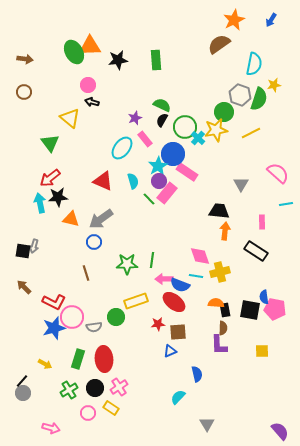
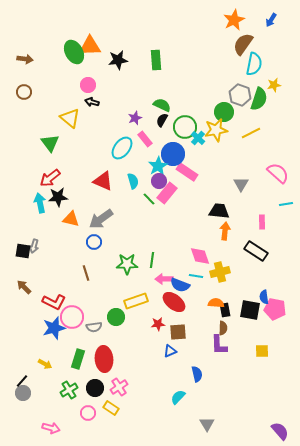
brown semicircle at (219, 44): moved 24 px right; rotated 20 degrees counterclockwise
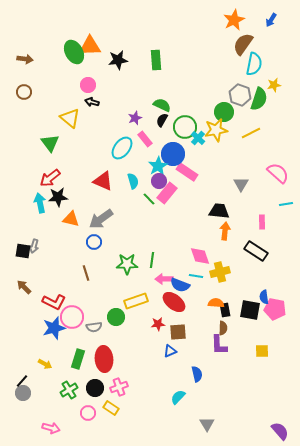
pink cross at (119, 387): rotated 12 degrees clockwise
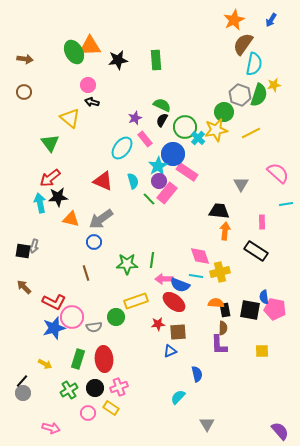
green semicircle at (259, 99): moved 4 px up
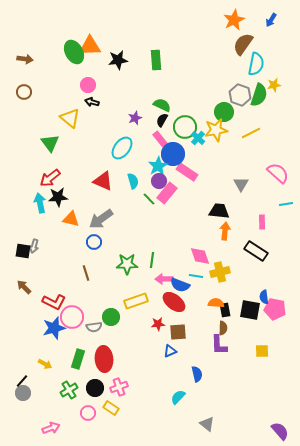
cyan semicircle at (254, 64): moved 2 px right
pink rectangle at (145, 139): moved 15 px right
green circle at (116, 317): moved 5 px left
gray triangle at (207, 424): rotated 21 degrees counterclockwise
pink arrow at (51, 428): rotated 36 degrees counterclockwise
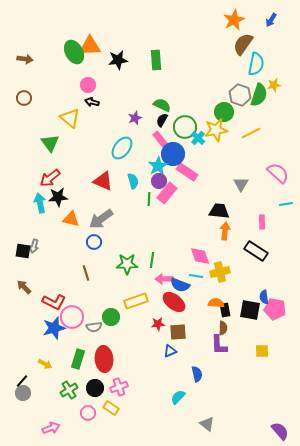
brown circle at (24, 92): moved 6 px down
green line at (149, 199): rotated 48 degrees clockwise
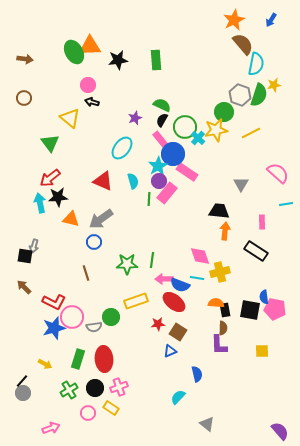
brown semicircle at (243, 44): rotated 105 degrees clockwise
black square at (23, 251): moved 2 px right, 5 px down
cyan line at (196, 276): moved 1 px right, 2 px down
brown square at (178, 332): rotated 36 degrees clockwise
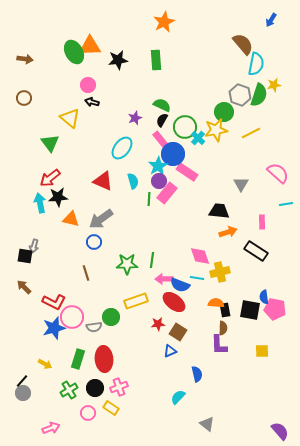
orange star at (234, 20): moved 70 px left, 2 px down
orange arrow at (225, 231): moved 3 px right, 1 px down; rotated 66 degrees clockwise
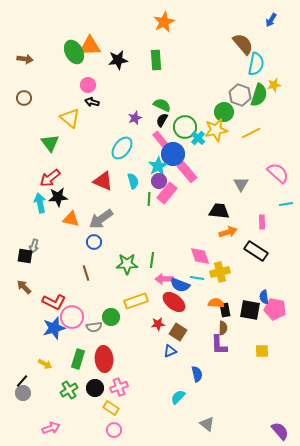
pink rectangle at (187, 172): rotated 15 degrees clockwise
pink circle at (88, 413): moved 26 px right, 17 px down
